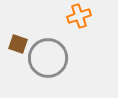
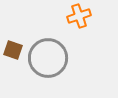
brown square: moved 5 px left, 6 px down
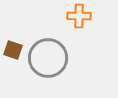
orange cross: rotated 20 degrees clockwise
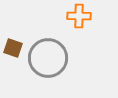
brown square: moved 2 px up
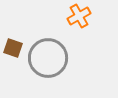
orange cross: rotated 30 degrees counterclockwise
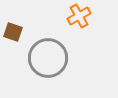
brown square: moved 16 px up
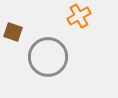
gray circle: moved 1 px up
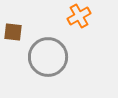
brown square: rotated 12 degrees counterclockwise
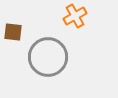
orange cross: moved 4 px left
